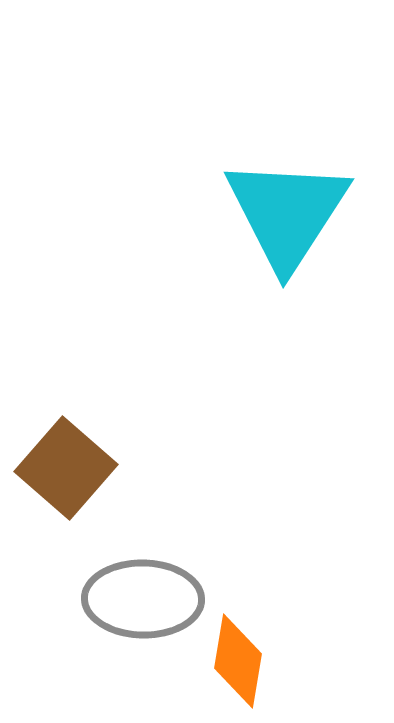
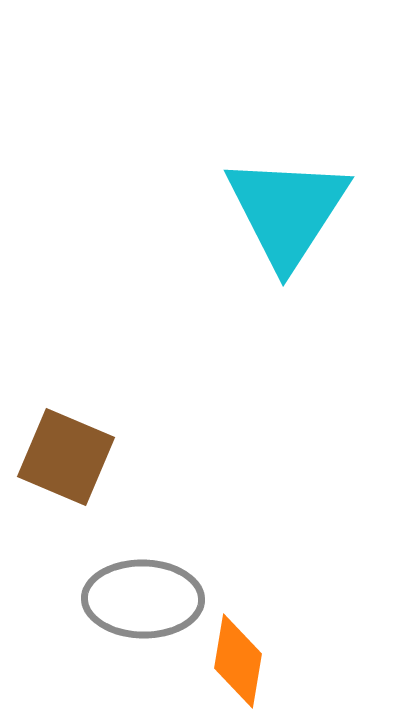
cyan triangle: moved 2 px up
brown square: moved 11 px up; rotated 18 degrees counterclockwise
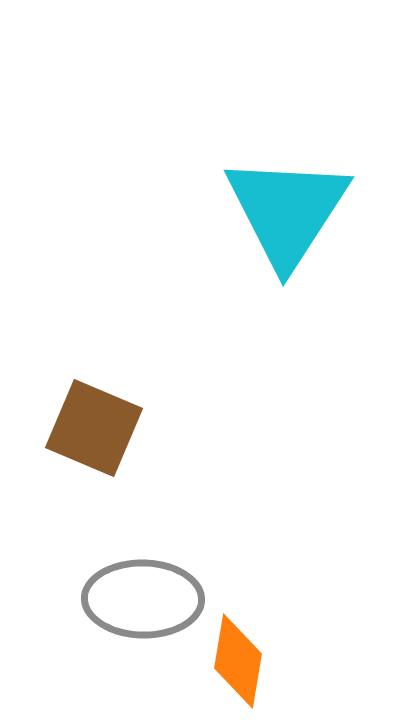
brown square: moved 28 px right, 29 px up
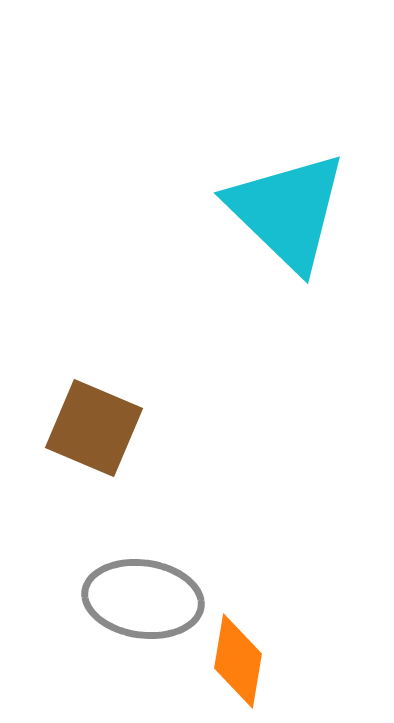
cyan triangle: rotated 19 degrees counterclockwise
gray ellipse: rotated 7 degrees clockwise
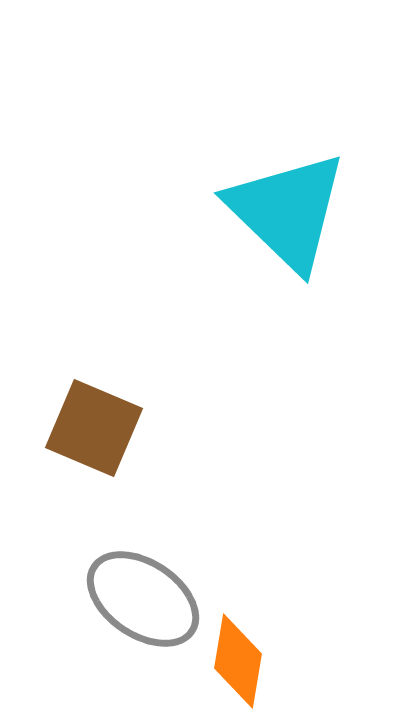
gray ellipse: rotated 26 degrees clockwise
